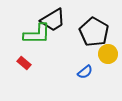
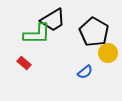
yellow circle: moved 1 px up
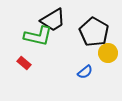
green L-shape: moved 1 px right, 2 px down; rotated 12 degrees clockwise
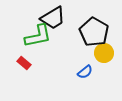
black trapezoid: moved 2 px up
green L-shape: rotated 24 degrees counterclockwise
yellow circle: moved 4 px left
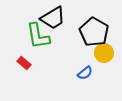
green L-shape: rotated 92 degrees clockwise
blue semicircle: moved 1 px down
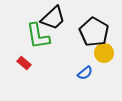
black trapezoid: rotated 12 degrees counterclockwise
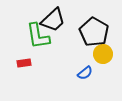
black trapezoid: moved 2 px down
yellow circle: moved 1 px left, 1 px down
red rectangle: rotated 48 degrees counterclockwise
